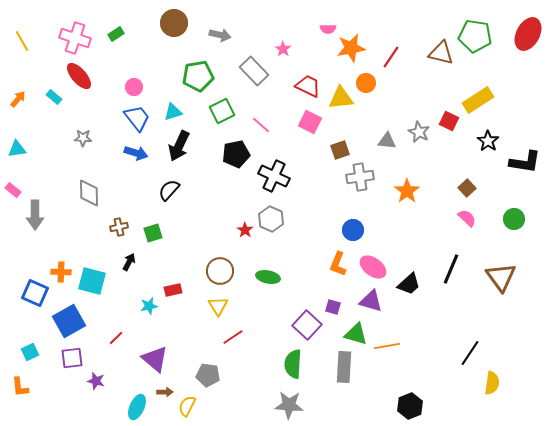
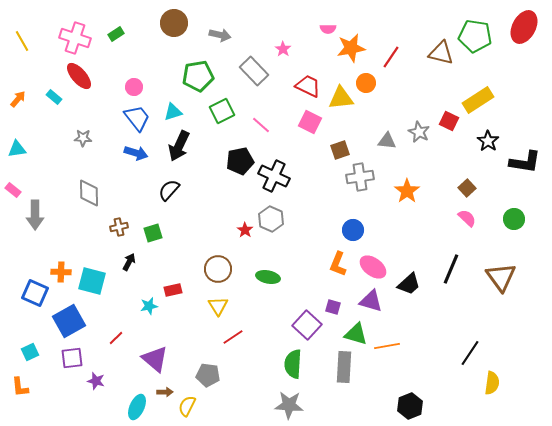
red ellipse at (528, 34): moved 4 px left, 7 px up
black pentagon at (236, 154): moved 4 px right, 7 px down
brown circle at (220, 271): moved 2 px left, 2 px up
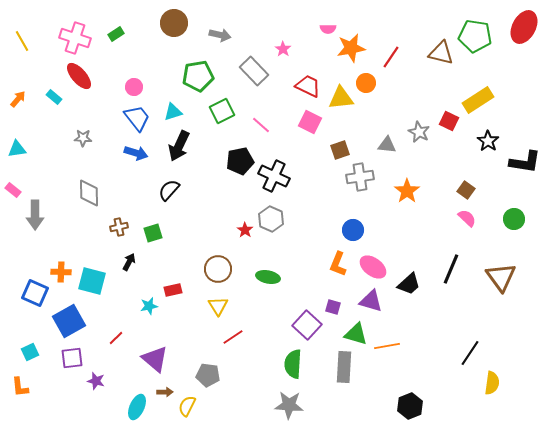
gray triangle at (387, 141): moved 4 px down
brown square at (467, 188): moved 1 px left, 2 px down; rotated 12 degrees counterclockwise
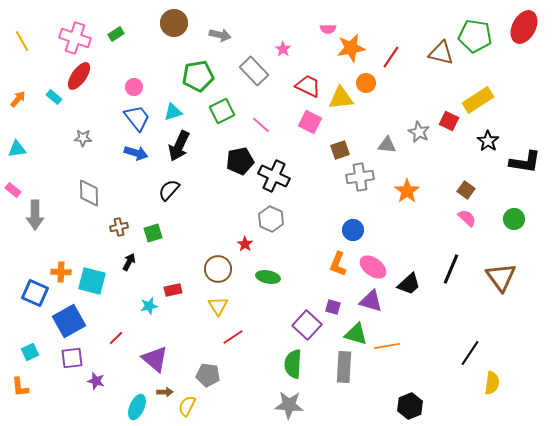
red ellipse at (79, 76): rotated 76 degrees clockwise
red star at (245, 230): moved 14 px down
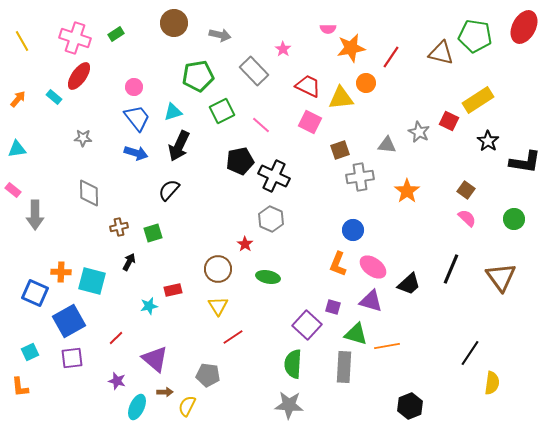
purple star at (96, 381): moved 21 px right
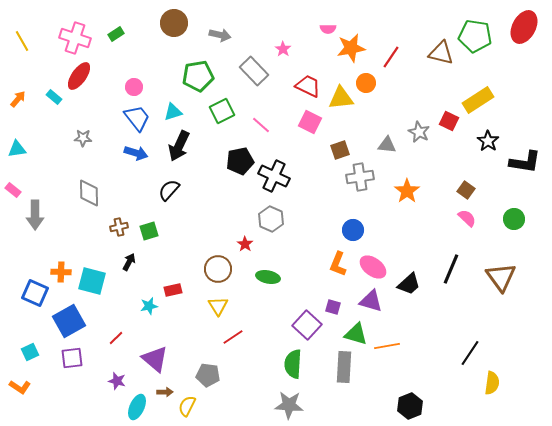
green square at (153, 233): moved 4 px left, 2 px up
orange L-shape at (20, 387): rotated 50 degrees counterclockwise
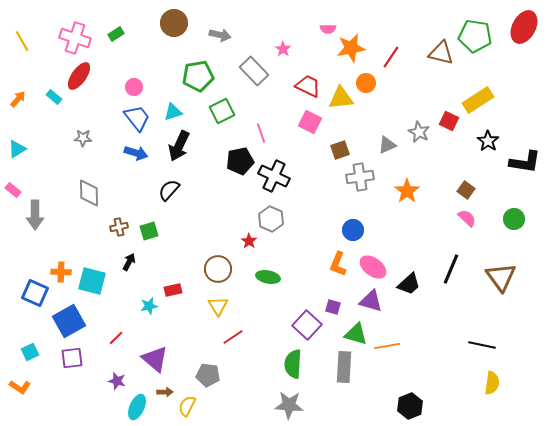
pink line at (261, 125): moved 8 px down; rotated 30 degrees clockwise
gray triangle at (387, 145): rotated 30 degrees counterclockwise
cyan triangle at (17, 149): rotated 24 degrees counterclockwise
red star at (245, 244): moved 4 px right, 3 px up
black line at (470, 353): moved 12 px right, 8 px up; rotated 68 degrees clockwise
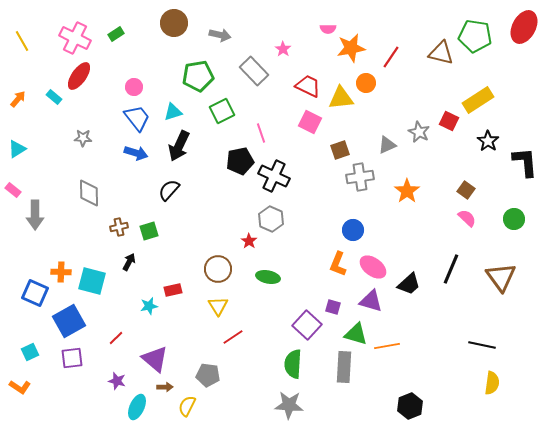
pink cross at (75, 38): rotated 8 degrees clockwise
black L-shape at (525, 162): rotated 104 degrees counterclockwise
brown arrow at (165, 392): moved 5 px up
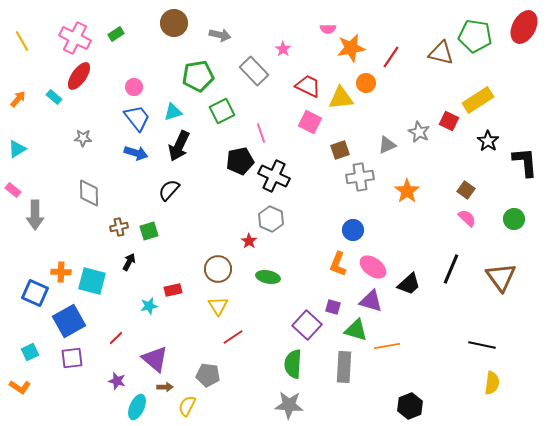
green triangle at (356, 334): moved 4 px up
